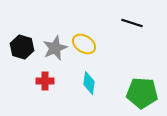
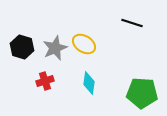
red cross: rotated 18 degrees counterclockwise
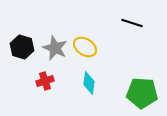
yellow ellipse: moved 1 px right, 3 px down
gray star: rotated 25 degrees counterclockwise
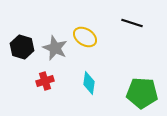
yellow ellipse: moved 10 px up
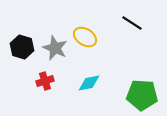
black line: rotated 15 degrees clockwise
cyan diamond: rotated 70 degrees clockwise
green pentagon: moved 2 px down
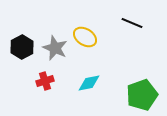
black line: rotated 10 degrees counterclockwise
black hexagon: rotated 15 degrees clockwise
green pentagon: rotated 24 degrees counterclockwise
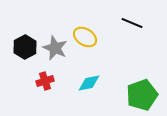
black hexagon: moved 3 px right
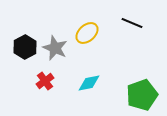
yellow ellipse: moved 2 px right, 4 px up; rotated 75 degrees counterclockwise
red cross: rotated 18 degrees counterclockwise
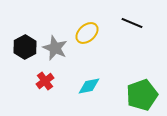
cyan diamond: moved 3 px down
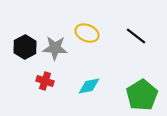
black line: moved 4 px right, 13 px down; rotated 15 degrees clockwise
yellow ellipse: rotated 65 degrees clockwise
gray star: rotated 20 degrees counterclockwise
red cross: rotated 36 degrees counterclockwise
green pentagon: rotated 12 degrees counterclockwise
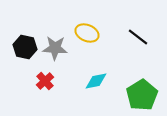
black line: moved 2 px right, 1 px down
black hexagon: rotated 20 degrees counterclockwise
red cross: rotated 30 degrees clockwise
cyan diamond: moved 7 px right, 5 px up
